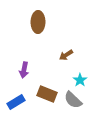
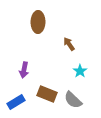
brown arrow: moved 3 px right, 11 px up; rotated 88 degrees clockwise
cyan star: moved 9 px up
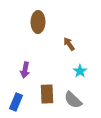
purple arrow: moved 1 px right
brown rectangle: rotated 66 degrees clockwise
blue rectangle: rotated 36 degrees counterclockwise
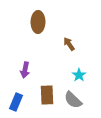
cyan star: moved 1 px left, 4 px down
brown rectangle: moved 1 px down
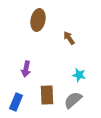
brown ellipse: moved 2 px up; rotated 10 degrees clockwise
brown arrow: moved 6 px up
purple arrow: moved 1 px right, 1 px up
cyan star: rotated 24 degrees counterclockwise
gray semicircle: rotated 96 degrees clockwise
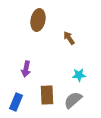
cyan star: rotated 16 degrees counterclockwise
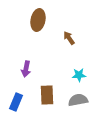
gray semicircle: moved 5 px right; rotated 30 degrees clockwise
